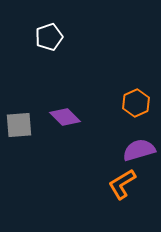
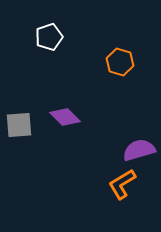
orange hexagon: moved 16 px left, 41 px up; rotated 20 degrees counterclockwise
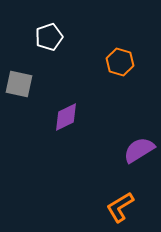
purple diamond: moved 1 px right; rotated 72 degrees counterclockwise
gray square: moved 41 px up; rotated 16 degrees clockwise
purple semicircle: rotated 16 degrees counterclockwise
orange L-shape: moved 2 px left, 23 px down
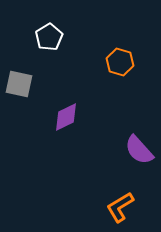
white pentagon: rotated 12 degrees counterclockwise
purple semicircle: rotated 100 degrees counterclockwise
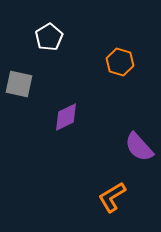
purple semicircle: moved 3 px up
orange L-shape: moved 8 px left, 10 px up
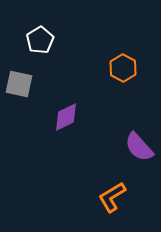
white pentagon: moved 9 px left, 3 px down
orange hexagon: moved 3 px right, 6 px down; rotated 12 degrees clockwise
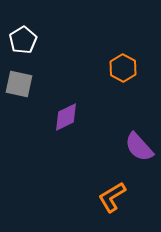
white pentagon: moved 17 px left
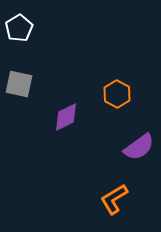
white pentagon: moved 4 px left, 12 px up
orange hexagon: moved 6 px left, 26 px down
purple semicircle: rotated 84 degrees counterclockwise
orange L-shape: moved 2 px right, 2 px down
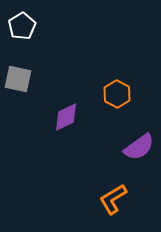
white pentagon: moved 3 px right, 2 px up
gray square: moved 1 px left, 5 px up
orange L-shape: moved 1 px left
